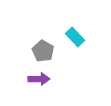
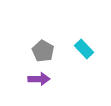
cyan rectangle: moved 9 px right, 12 px down
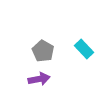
purple arrow: rotated 10 degrees counterclockwise
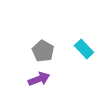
purple arrow: rotated 10 degrees counterclockwise
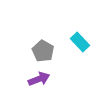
cyan rectangle: moved 4 px left, 7 px up
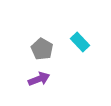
gray pentagon: moved 1 px left, 2 px up
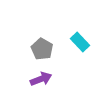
purple arrow: moved 2 px right
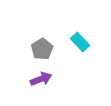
gray pentagon: rotated 10 degrees clockwise
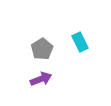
cyan rectangle: rotated 18 degrees clockwise
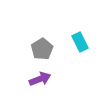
purple arrow: moved 1 px left
